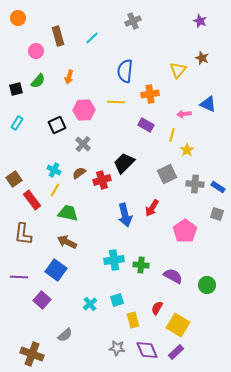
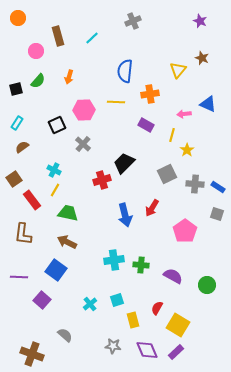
brown semicircle at (79, 173): moved 57 px left, 26 px up
gray semicircle at (65, 335): rotated 98 degrees counterclockwise
gray star at (117, 348): moved 4 px left, 2 px up
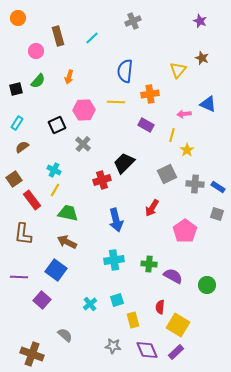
blue arrow at (125, 215): moved 9 px left, 5 px down
green cross at (141, 265): moved 8 px right, 1 px up
red semicircle at (157, 308): moved 3 px right, 1 px up; rotated 24 degrees counterclockwise
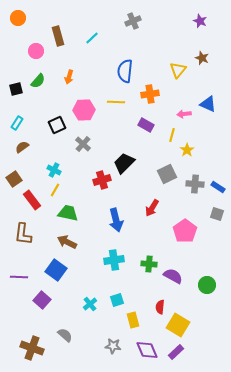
brown cross at (32, 354): moved 6 px up
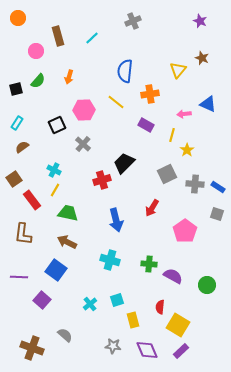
yellow line at (116, 102): rotated 36 degrees clockwise
cyan cross at (114, 260): moved 4 px left; rotated 24 degrees clockwise
purple rectangle at (176, 352): moved 5 px right, 1 px up
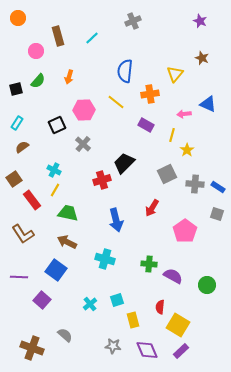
yellow triangle at (178, 70): moved 3 px left, 4 px down
brown L-shape at (23, 234): rotated 40 degrees counterclockwise
cyan cross at (110, 260): moved 5 px left, 1 px up
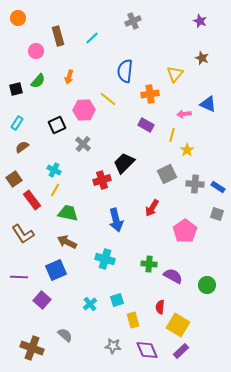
yellow line at (116, 102): moved 8 px left, 3 px up
blue square at (56, 270): rotated 30 degrees clockwise
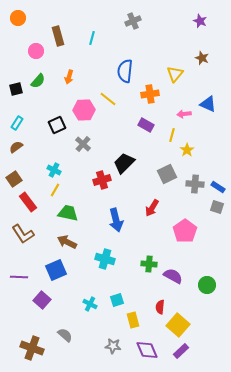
cyan line at (92, 38): rotated 32 degrees counterclockwise
brown semicircle at (22, 147): moved 6 px left
red rectangle at (32, 200): moved 4 px left, 2 px down
gray square at (217, 214): moved 7 px up
cyan cross at (90, 304): rotated 24 degrees counterclockwise
yellow square at (178, 325): rotated 10 degrees clockwise
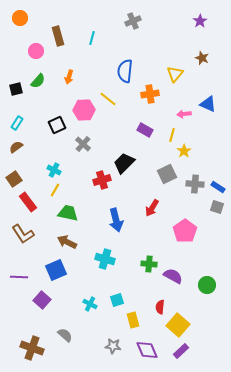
orange circle at (18, 18): moved 2 px right
purple star at (200, 21): rotated 16 degrees clockwise
purple rectangle at (146, 125): moved 1 px left, 5 px down
yellow star at (187, 150): moved 3 px left, 1 px down
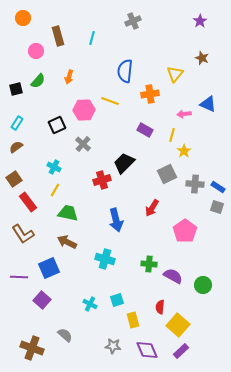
orange circle at (20, 18): moved 3 px right
yellow line at (108, 99): moved 2 px right, 2 px down; rotated 18 degrees counterclockwise
cyan cross at (54, 170): moved 3 px up
blue square at (56, 270): moved 7 px left, 2 px up
green circle at (207, 285): moved 4 px left
